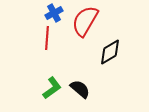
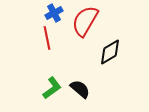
red line: rotated 15 degrees counterclockwise
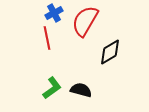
black semicircle: moved 1 px right, 1 px down; rotated 25 degrees counterclockwise
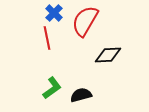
blue cross: rotated 18 degrees counterclockwise
black diamond: moved 2 px left, 3 px down; rotated 28 degrees clockwise
black semicircle: moved 5 px down; rotated 30 degrees counterclockwise
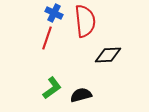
blue cross: rotated 18 degrees counterclockwise
red semicircle: rotated 144 degrees clockwise
red line: rotated 30 degrees clockwise
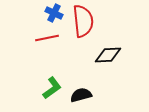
red semicircle: moved 2 px left
red line: rotated 60 degrees clockwise
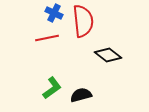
black diamond: rotated 40 degrees clockwise
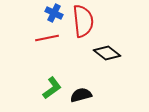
black diamond: moved 1 px left, 2 px up
